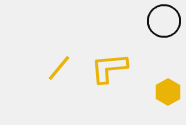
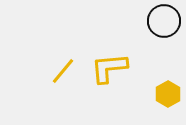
yellow line: moved 4 px right, 3 px down
yellow hexagon: moved 2 px down
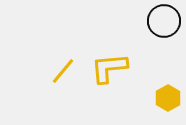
yellow hexagon: moved 4 px down
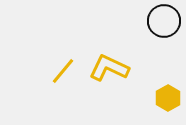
yellow L-shape: rotated 30 degrees clockwise
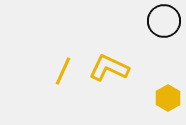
yellow line: rotated 16 degrees counterclockwise
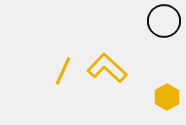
yellow L-shape: moved 2 px left; rotated 18 degrees clockwise
yellow hexagon: moved 1 px left, 1 px up
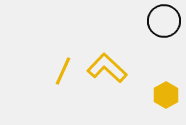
yellow hexagon: moved 1 px left, 2 px up
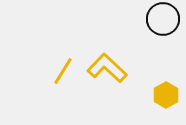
black circle: moved 1 px left, 2 px up
yellow line: rotated 8 degrees clockwise
